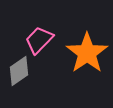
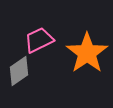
pink trapezoid: rotated 20 degrees clockwise
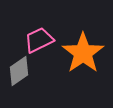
orange star: moved 4 px left
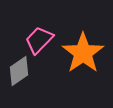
pink trapezoid: rotated 20 degrees counterclockwise
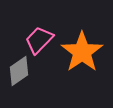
orange star: moved 1 px left, 1 px up
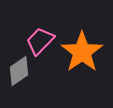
pink trapezoid: moved 1 px right, 1 px down
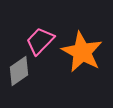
orange star: rotated 9 degrees counterclockwise
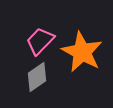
gray diamond: moved 18 px right, 6 px down
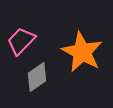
pink trapezoid: moved 19 px left
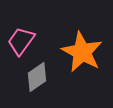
pink trapezoid: rotated 8 degrees counterclockwise
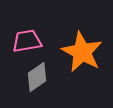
pink trapezoid: moved 6 px right; rotated 44 degrees clockwise
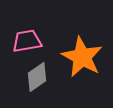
orange star: moved 5 px down
